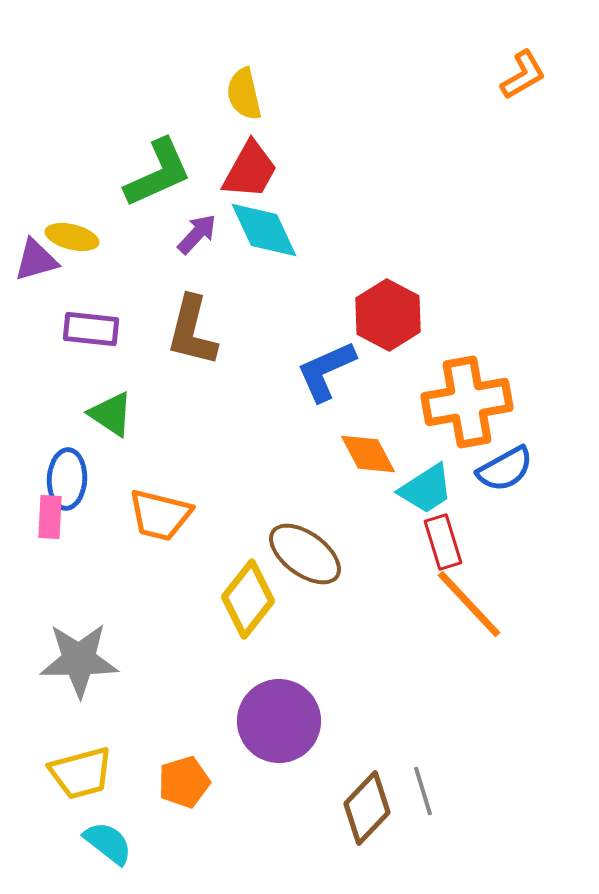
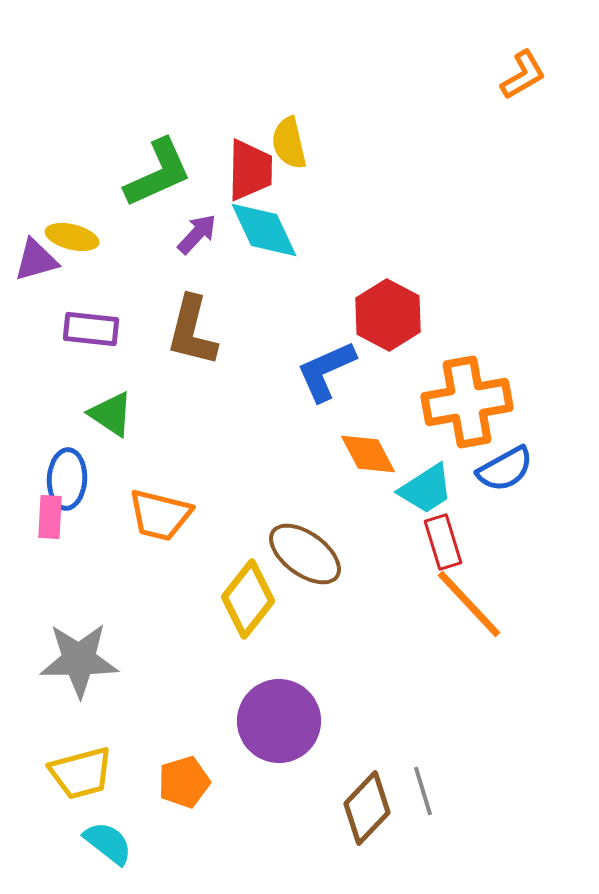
yellow semicircle: moved 45 px right, 49 px down
red trapezoid: rotated 28 degrees counterclockwise
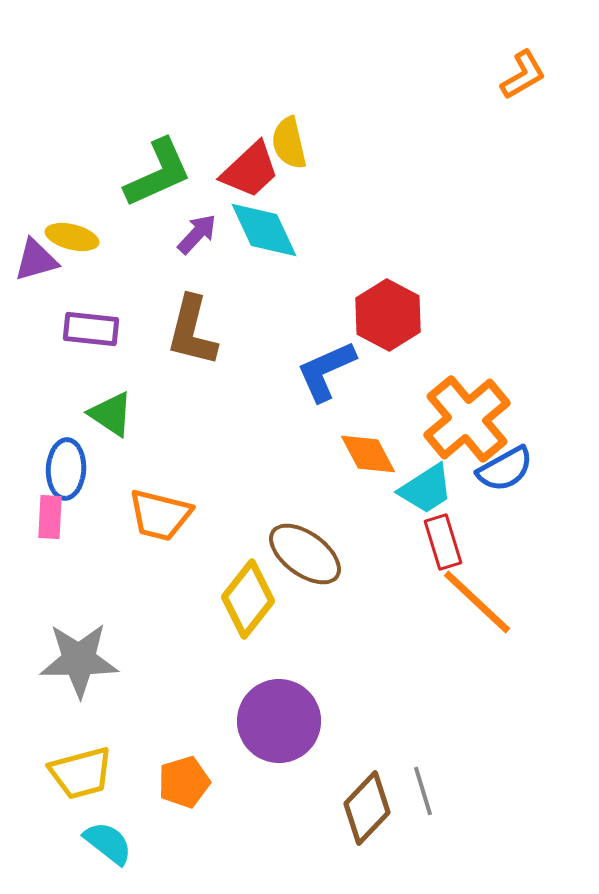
red trapezoid: rotated 46 degrees clockwise
orange cross: moved 17 px down; rotated 30 degrees counterclockwise
blue ellipse: moved 1 px left, 10 px up
orange line: moved 8 px right, 2 px up; rotated 4 degrees counterclockwise
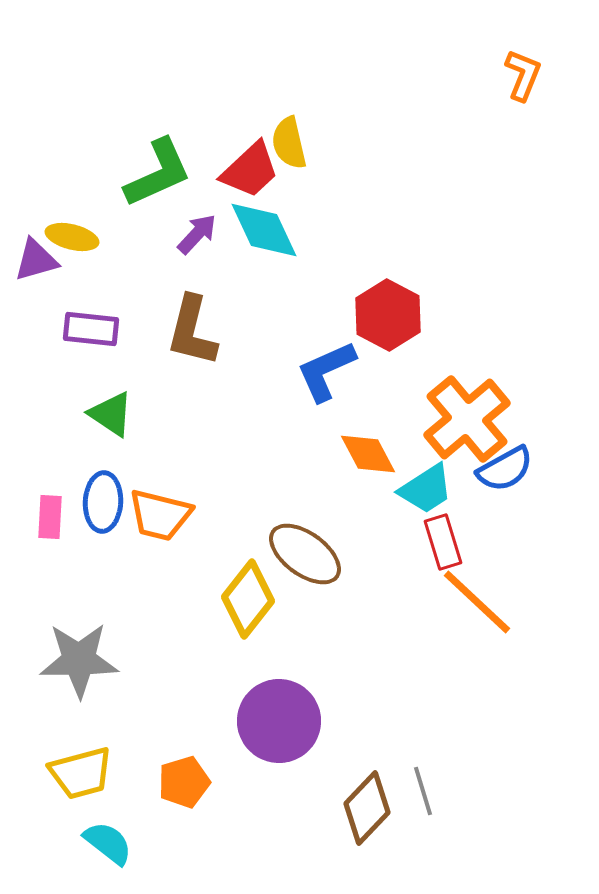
orange L-shape: rotated 38 degrees counterclockwise
blue ellipse: moved 37 px right, 33 px down
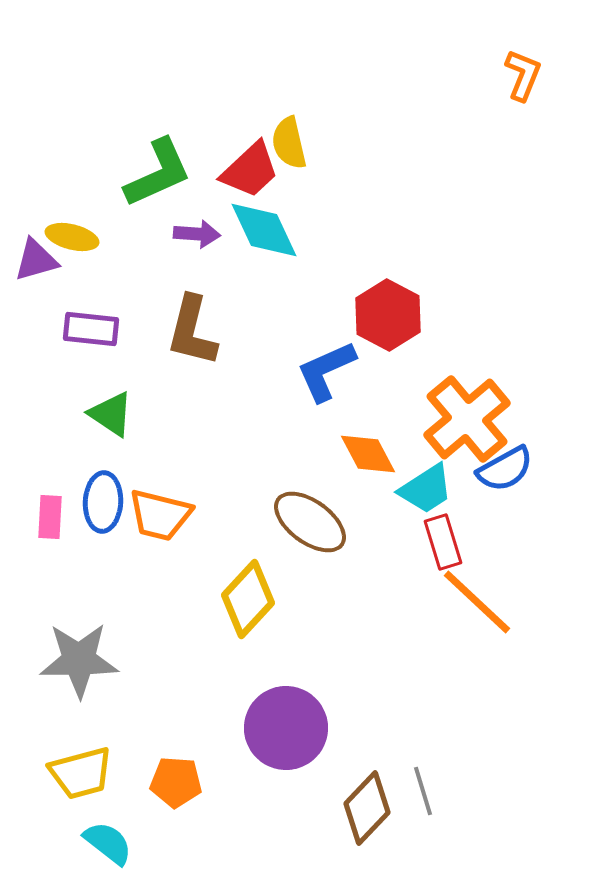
purple arrow: rotated 51 degrees clockwise
brown ellipse: moved 5 px right, 32 px up
yellow diamond: rotated 4 degrees clockwise
purple circle: moved 7 px right, 7 px down
orange pentagon: moved 8 px left; rotated 21 degrees clockwise
